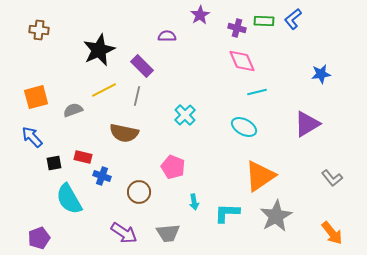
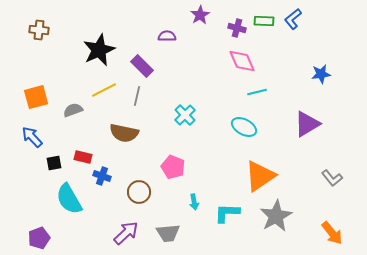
purple arrow: moved 2 px right; rotated 76 degrees counterclockwise
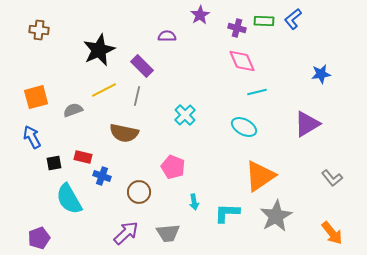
blue arrow: rotated 15 degrees clockwise
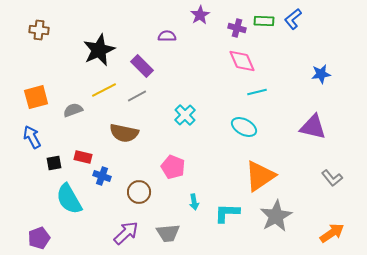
gray line: rotated 48 degrees clockwise
purple triangle: moved 6 px right, 3 px down; rotated 44 degrees clockwise
orange arrow: rotated 85 degrees counterclockwise
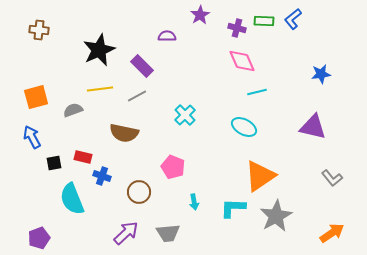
yellow line: moved 4 px left, 1 px up; rotated 20 degrees clockwise
cyan semicircle: moved 3 px right; rotated 8 degrees clockwise
cyan L-shape: moved 6 px right, 5 px up
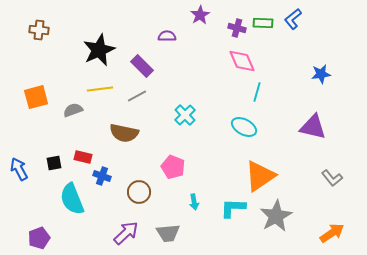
green rectangle: moved 1 px left, 2 px down
cyan line: rotated 60 degrees counterclockwise
blue arrow: moved 13 px left, 32 px down
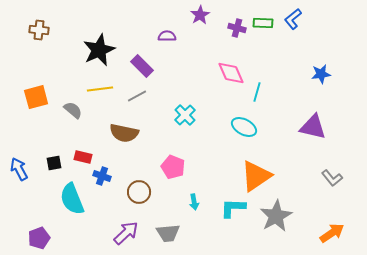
pink diamond: moved 11 px left, 12 px down
gray semicircle: rotated 60 degrees clockwise
orange triangle: moved 4 px left
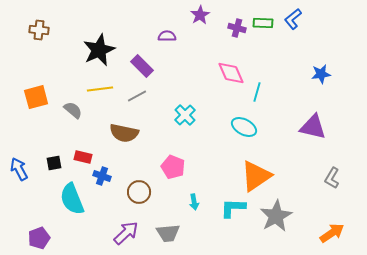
gray L-shape: rotated 70 degrees clockwise
